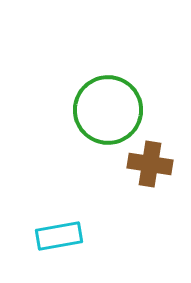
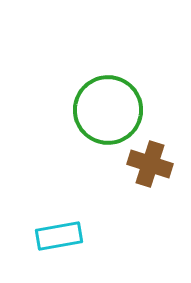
brown cross: rotated 9 degrees clockwise
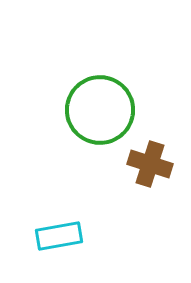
green circle: moved 8 px left
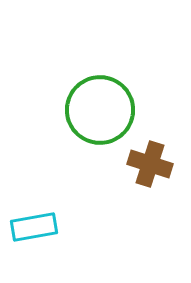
cyan rectangle: moved 25 px left, 9 px up
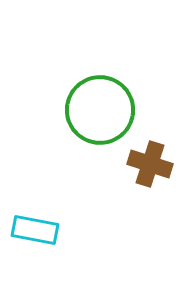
cyan rectangle: moved 1 px right, 3 px down; rotated 21 degrees clockwise
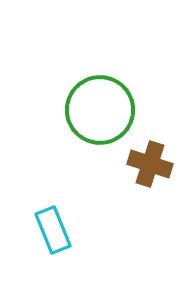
cyan rectangle: moved 18 px right; rotated 57 degrees clockwise
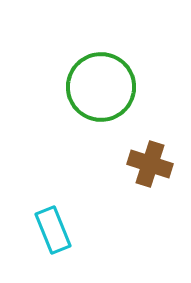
green circle: moved 1 px right, 23 px up
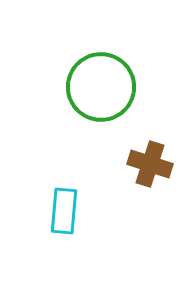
cyan rectangle: moved 11 px right, 19 px up; rotated 27 degrees clockwise
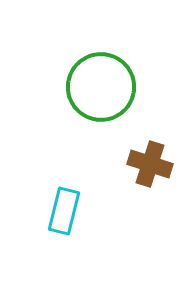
cyan rectangle: rotated 9 degrees clockwise
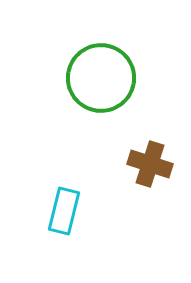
green circle: moved 9 px up
